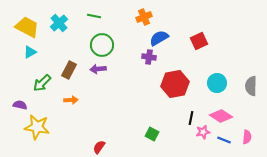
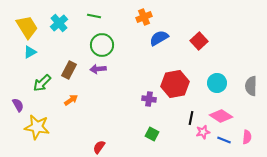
yellow trapezoid: rotated 30 degrees clockwise
red square: rotated 18 degrees counterclockwise
purple cross: moved 42 px down
orange arrow: rotated 32 degrees counterclockwise
purple semicircle: moved 2 px left; rotated 48 degrees clockwise
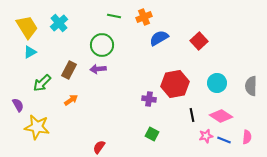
green line: moved 20 px right
black line: moved 1 px right, 3 px up; rotated 24 degrees counterclockwise
pink star: moved 3 px right, 4 px down
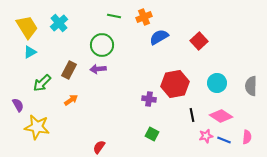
blue semicircle: moved 1 px up
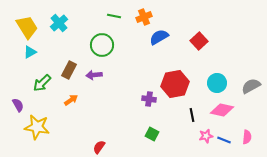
purple arrow: moved 4 px left, 6 px down
gray semicircle: rotated 60 degrees clockwise
pink diamond: moved 1 px right, 6 px up; rotated 20 degrees counterclockwise
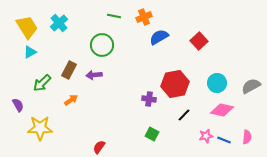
black line: moved 8 px left; rotated 56 degrees clockwise
yellow star: moved 3 px right, 1 px down; rotated 10 degrees counterclockwise
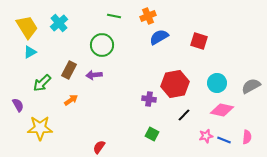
orange cross: moved 4 px right, 1 px up
red square: rotated 30 degrees counterclockwise
